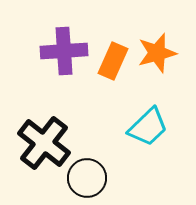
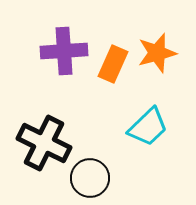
orange rectangle: moved 3 px down
black cross: rotated 12 degrees counterclockwise
black circle: moved 3 px right
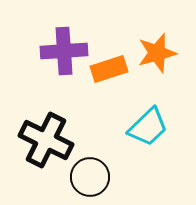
orange rectangle: moved 4 px left, 5 px down; rotated 48 degrees clockwise
black cross: moved 2 px right, 3 px up
black circle: moved 1 px up
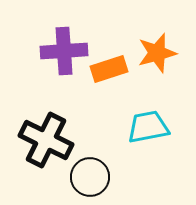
cyan trapezoid: rotated 147 degrees counterclockwise
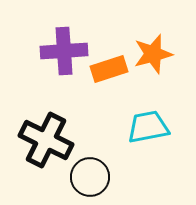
orange star: moved 4 px left, 1 px down
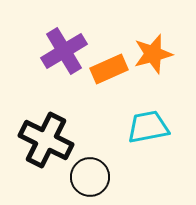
purple cross: rotated 27 degrees counterclockwise
orange rectangle: rotated 6 degrees counterclockwise
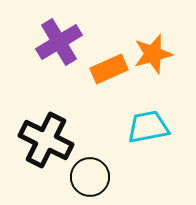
purple cross: moved 5 px left, 9 px up
